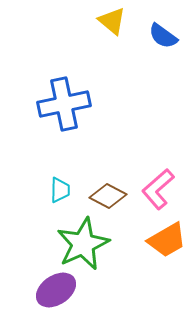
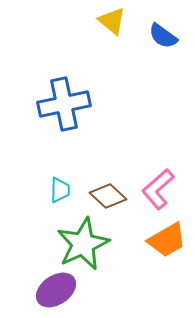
brown diamond: rotated 15 degrees clockwise
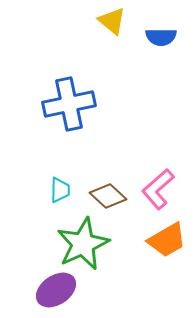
blue semicircle: moved 2 px left, 1 px down; rotated 36 degrees counterclockwise
blue cross: moved 5 px right
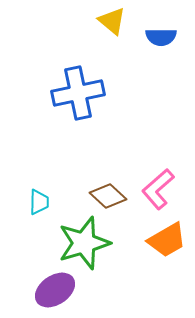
blue cross: moved 9 px right, 11 px up
cyan trapezoid: moved 21 px left, 12 px down
green star: moved 1 px right, 1 px up; rotated 8 degrees clockwise
purple ellipse: moved 1 px left
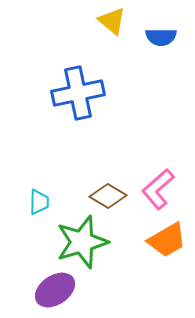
brown diamond: rotated 12 degrees counterclockwise
green star: moved 2 px left, 1 px up
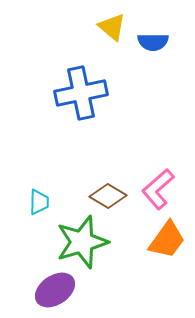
yellow triangle: moved 6 px down
blue semicircle: moved 8 px left, 5 px down
blue cross: moved 3 px right
orange trapezoid: rotated 24 degrees counterclockwise
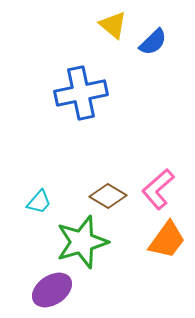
yellow triangle: moved 1 px right, 2 px up
blue semicircle: rotated 44 degrees counterclockwise
cyan trapezoid: rotated 40 degrees clockwise
purple ellipse: moved 3 px left
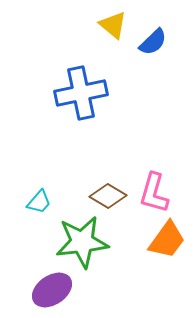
pink L-shape: moved 4 px left, 4 px down; rotated 33 degrees counterclockwise
green star: rotated 10 degrees clockwise
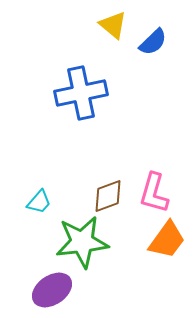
brown diamond: rotated 51 degrees counterclockwise
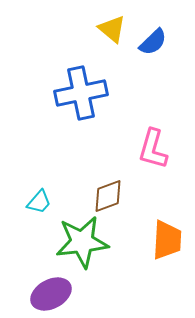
yellow triangle: moved 1 px left, 4 px down
pink L-shape: moved 1 px left, 44 px up
orange trapezoid: rotated 33 degrees counterclockwise
purple ellipse: moved 1 px left, 4 px down; rotated 6 degrees clockwise
